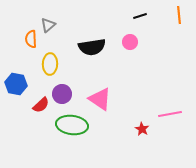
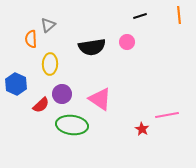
pink circle: moved 3 px left
blue hexagon: rotated 15 degrees clockwise
pink line: moved 3 px left, 1 px down
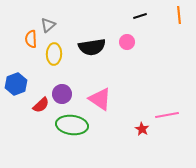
yellow ellipse: moved 4 px right, 10 px up
blue hexagon: rotated 15 degrees clockwise
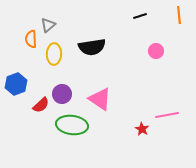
pink circle: moved 29 px right, 9 px down
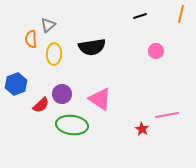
orange line: moved 2 px right, 1 px up; rotated 18 degrees clockwise
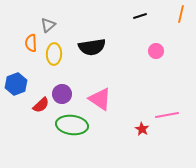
orange semicircle: moved 4 px down
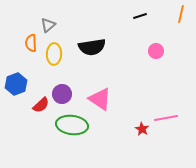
pink line: moved 1 px left, 3 px down
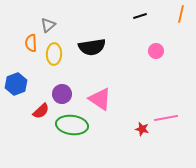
red semicircle: moved 6 px down
red star: rotated 16 degrees counterclockwise
